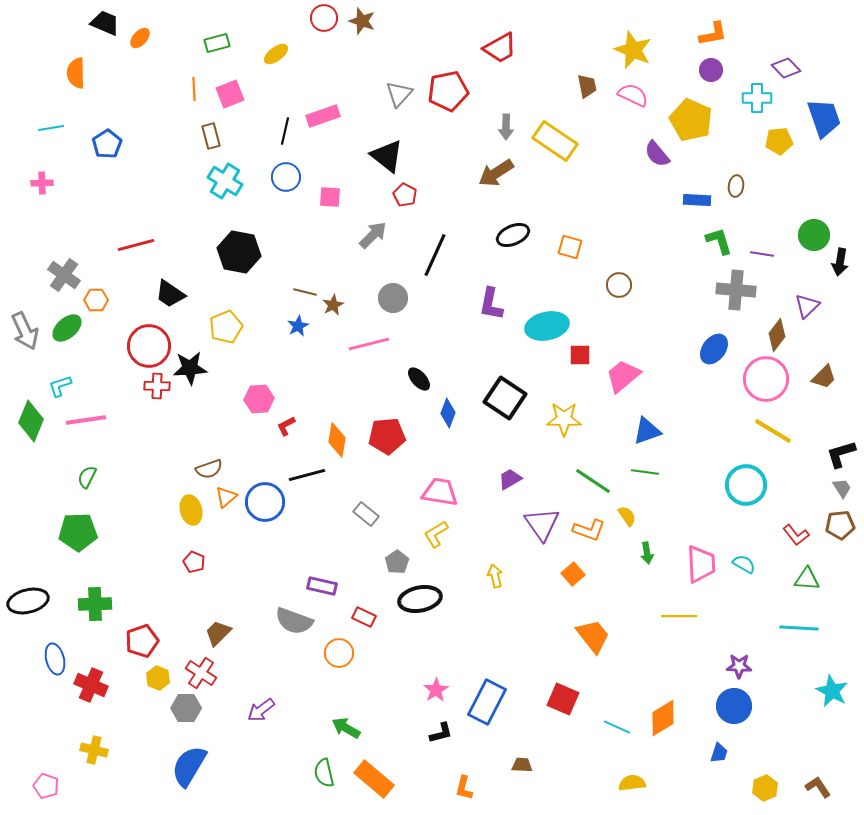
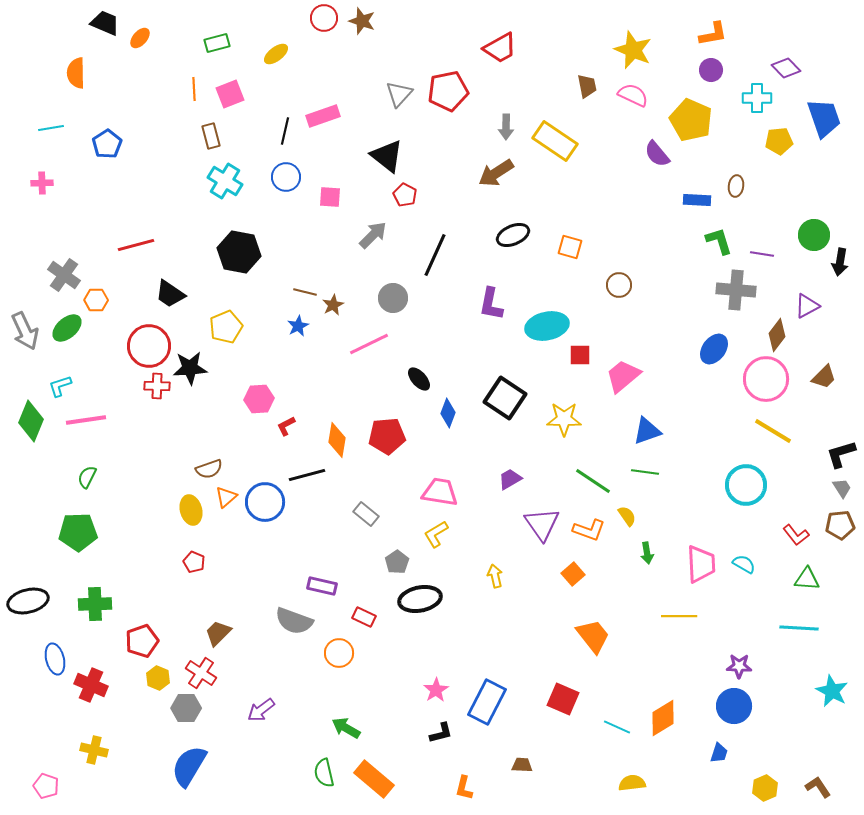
purple triangle at (807, 306): rotated 16 degrees clockwise
pink line at (369, 344): rotated 12 degrees counterclockwise
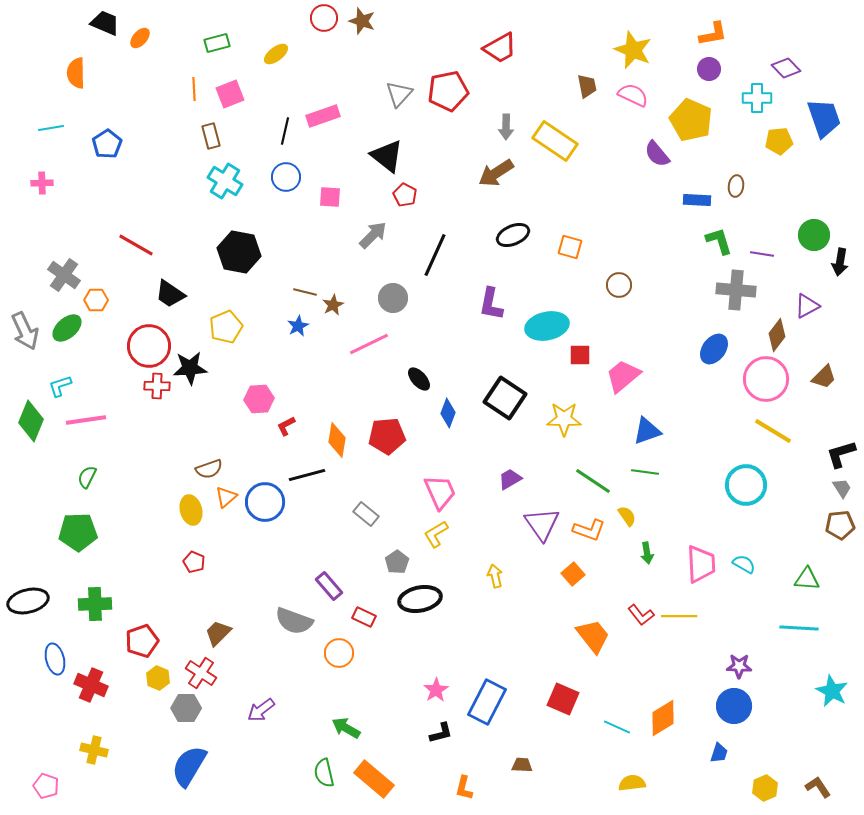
purple circle at (711, 70): moved 2 px left, 1 px up
red line at (136, 245): rotated 45 degrees clockwise
pink trapezoid at (440, 492): rotated 57 degrees clockwise
red L-shape at (796, 535): moved 155 px left, 80 px down
purple rectangle at (322, 586): moved 7 px right; rotated 36 degrees clockwise
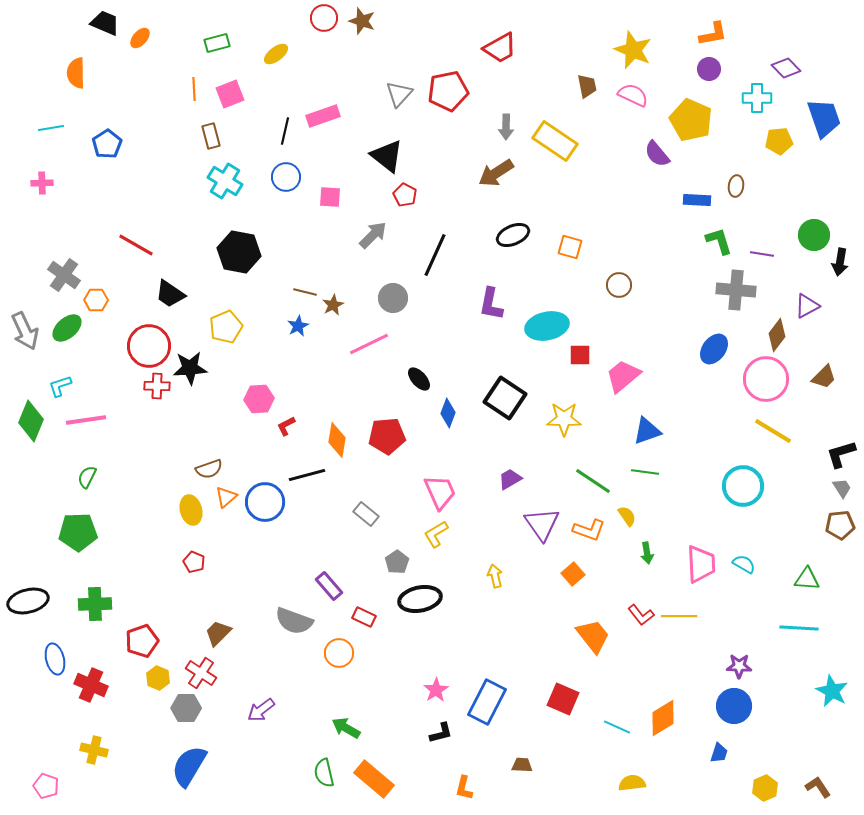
cyan circle at (746, 485): moved 3 px left, 1 px down
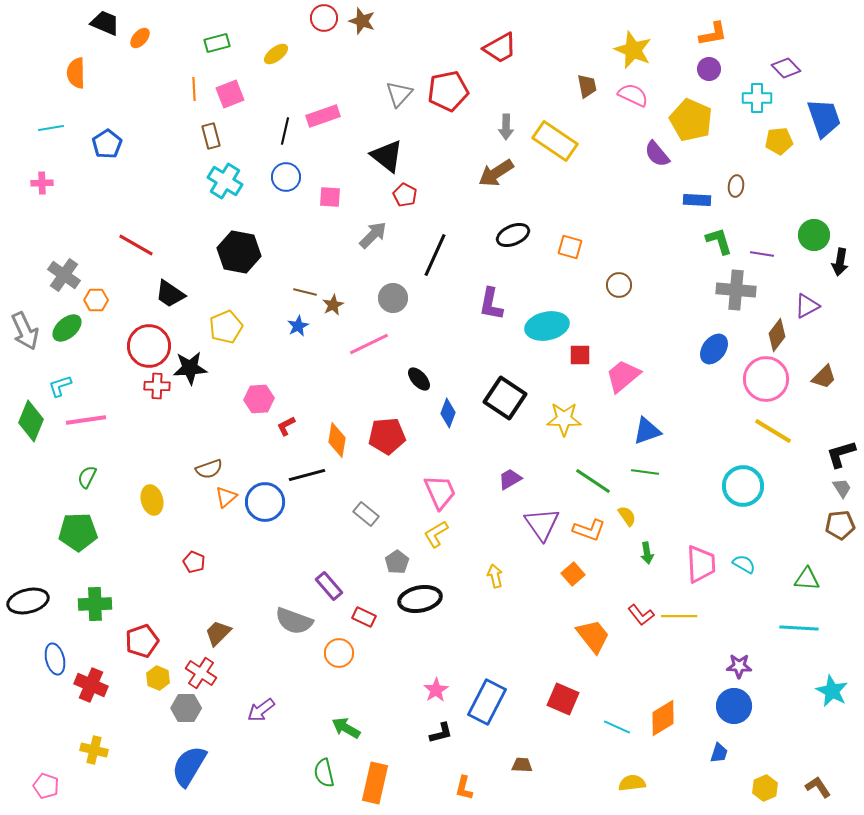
yellow ellipse at (191, 510): moved 39 px left, 10 px up
orange rectangle at (374, 779): moved 1 px right, 4 px down; rotated 63 degrees clockwise
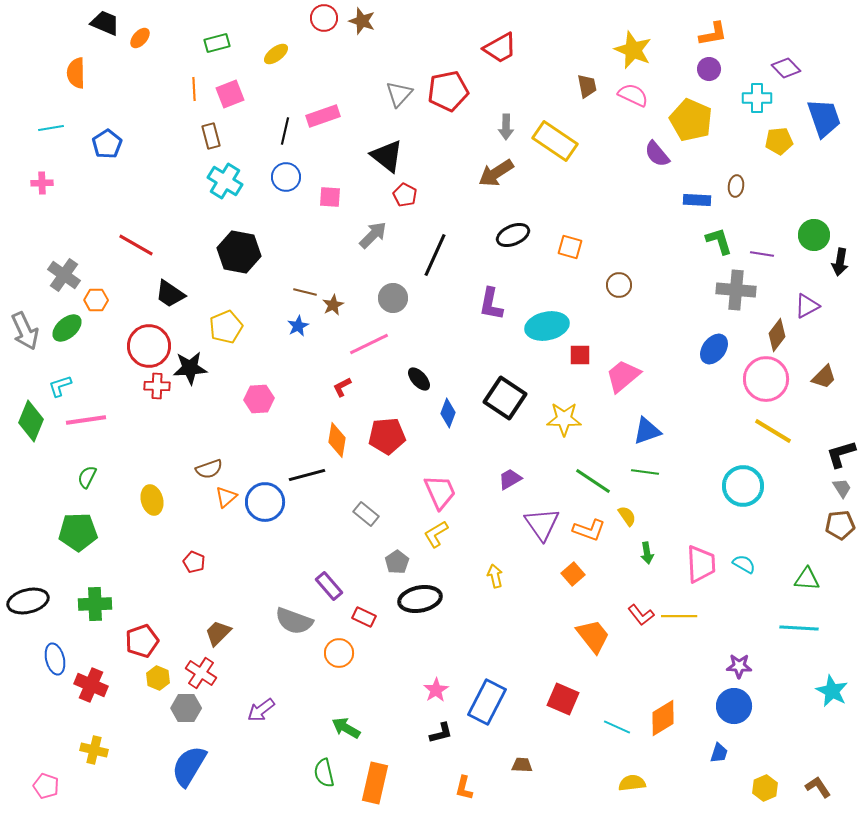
red L-shape at (286, 426): moved 56 px right, 39 px up
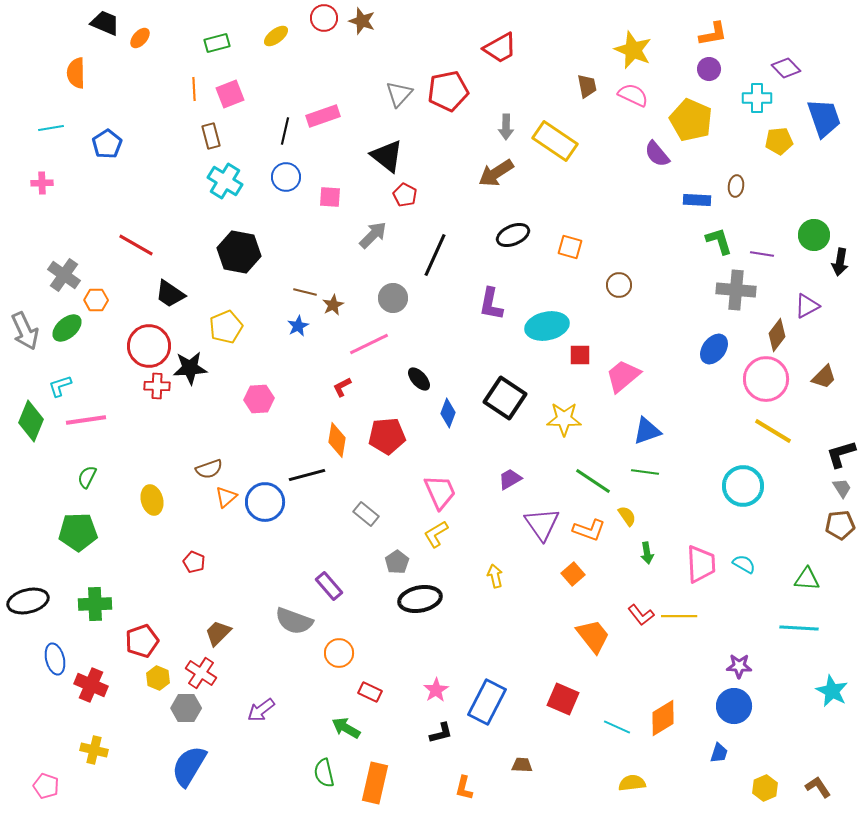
yellow ellipse at (276, 54): moved 18 px up
red rectangle at (364, 617): moved 6 px right, 75 px down
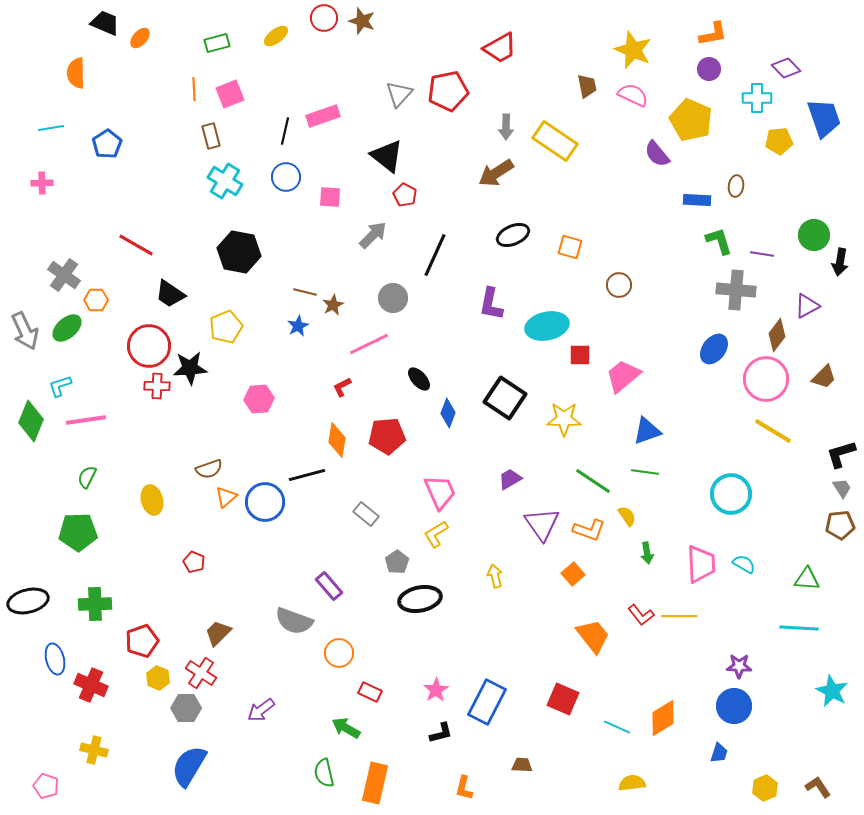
cyan circle at (743, 486): moved 12 px left, 8 px down
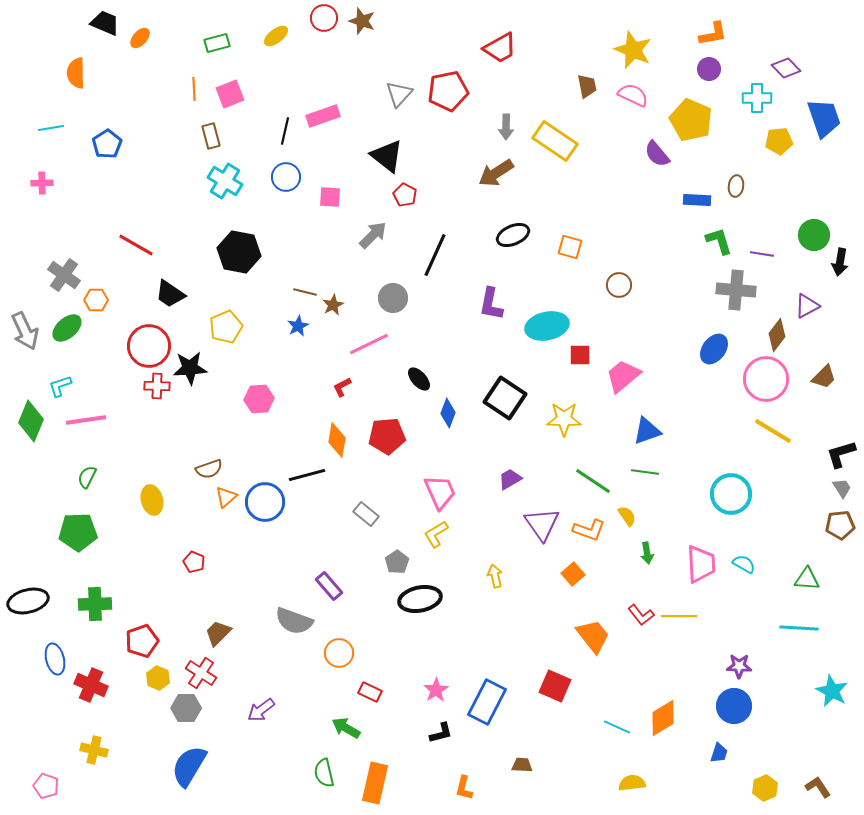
red square at (563, 699): moved 8 px left, 13 px up
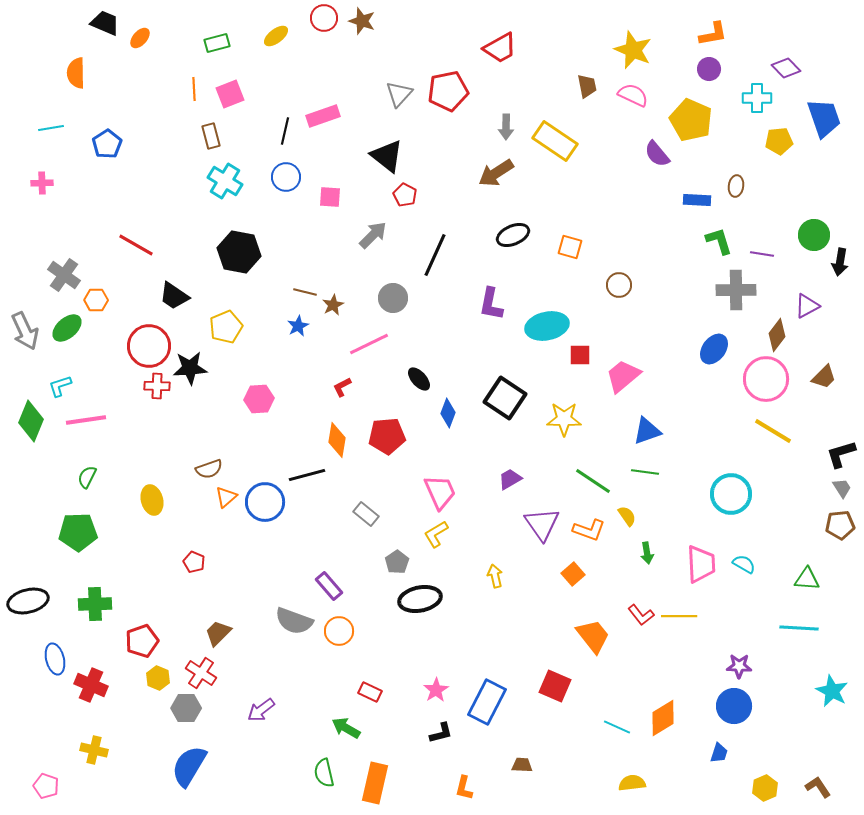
gray cross at (736, 290): rotated 6 degrees counterclockwise
black trapezoid at (170, 294): moved 4 px right, 2 px down
orange circle at (339, 653): moved 22 px up
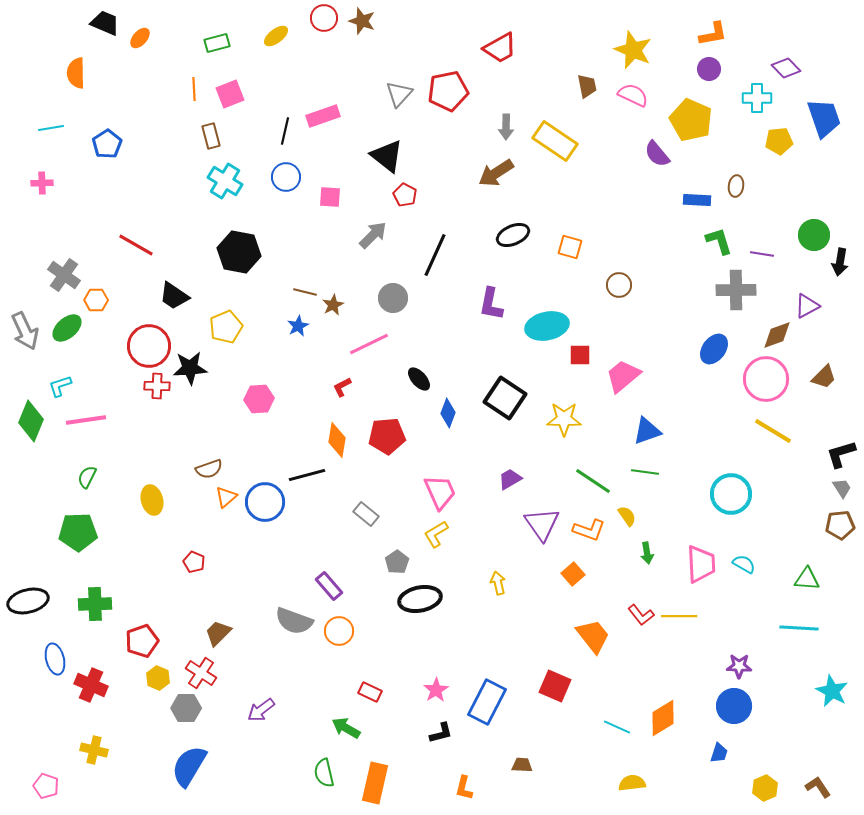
brown diamond at (777, 335): rotated 32 degrees clockwise
yellow arrow at (495, 576): moved 3 px right, 7 px down
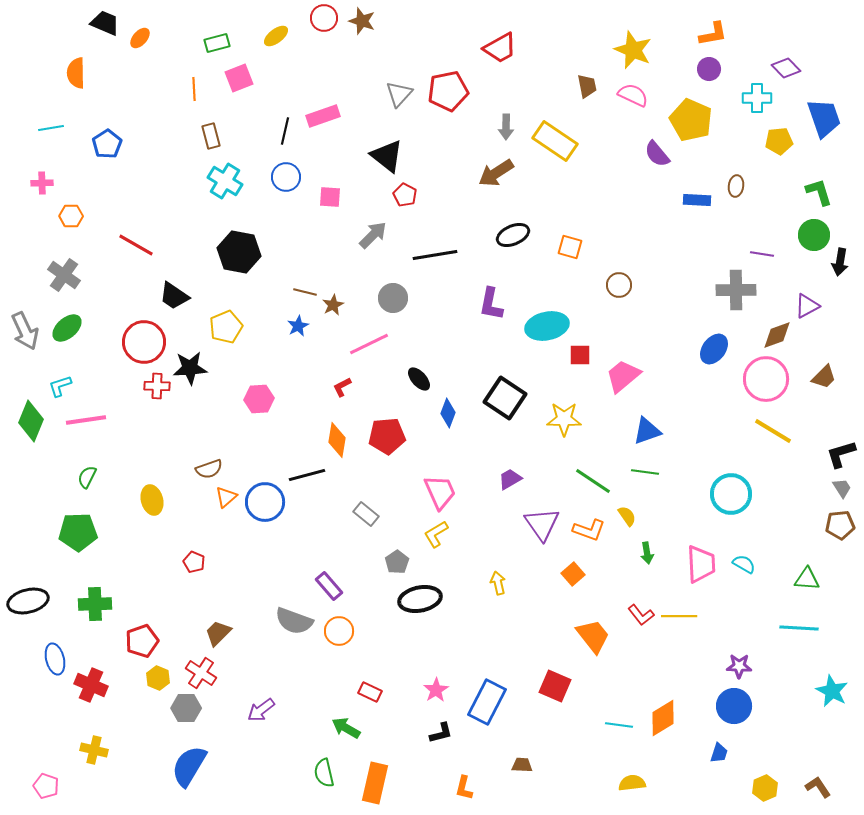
pink square at (230, 94): moved 9 px right, 16 px up
green L-shape at (719, 241): moved 100 px right, 49 px up
black line at (435, 255): rotated 57 degrees clockwise
orange hexagon at (96, 300): moved 25 px left, 84 px up
red circle at (149, 346): moved 5 px left, 4 px up
cyan line at (617, 727): moved 2 px right, 2 px up; rotated 16 degrees counterclockwise
